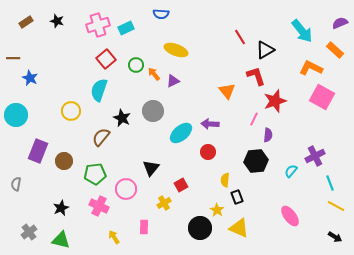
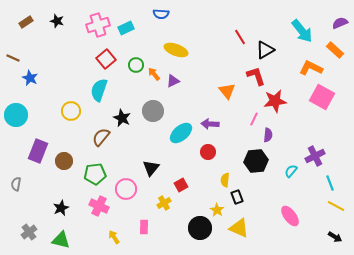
brown line at (13, 58): rotated 24 degrees clockwise
red star at (275, 101): rotated 10 degrees clockwise
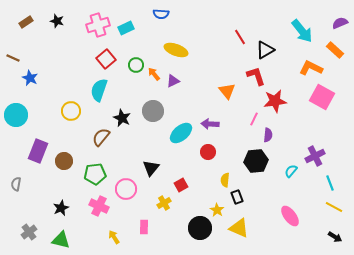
yellow line at (336, 206): moved 2 px left, 1 px down
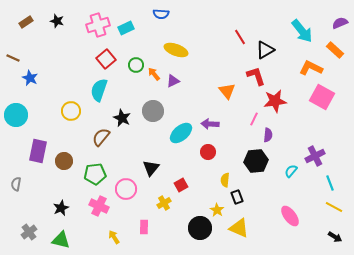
purple rectangle at (38, 151): rotated 10 degrees counterclockwise
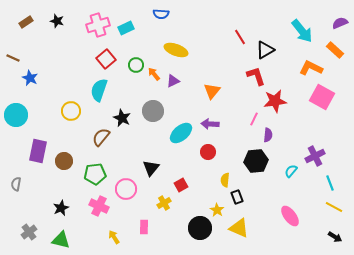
orange triangle at (227, 91): moved 15 px left; rotated 18 degrees clockwise
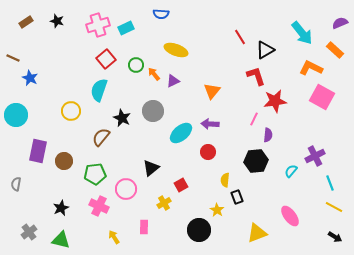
cyan arrow at (302, 31): moved 2 px down
black triangle at (151, 168): rotated 12 degrees clockwise
black circle at (200, 228): moved 1 px left, 2 px down
yellow triangle at (239, 228): moved 18 px right, 5 px down; rotated 45 degrees counterclockwise
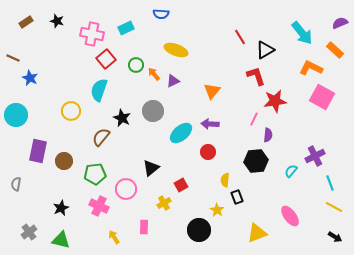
pink cross at (98, 25): moved 6 px left, 9 px down; rotated 30 degrees clockwise
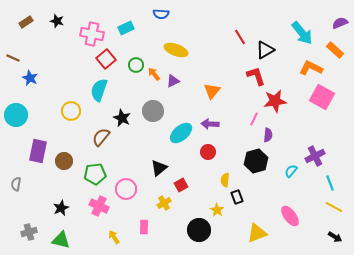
black hexagon at (256, 161): rotated 10 degrees counterclockwise
black triangle at (151, 168): moved 8 px right
gray cross at (29, 232): rotated 21 degrees clockwise
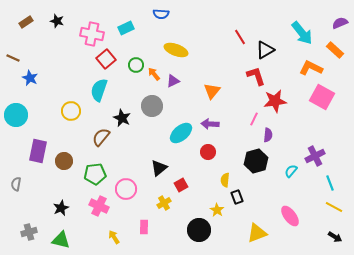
gray circle at (153, 111): moved 1 px left, 5 px up
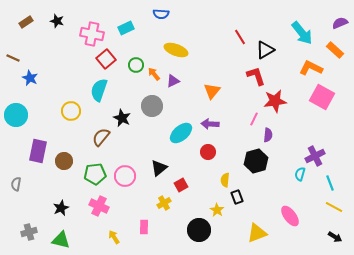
cyan semicircle at (291, 171): moved 9 px right, 3 px down; rotated 24 degrees counterclockwise
pink circle at (126, 189): moved 1 px left, 13 px up
